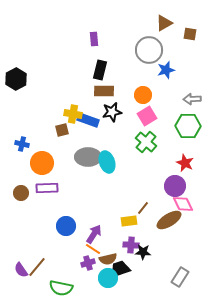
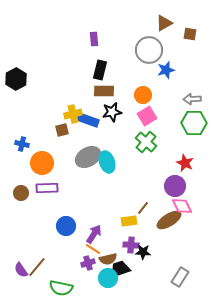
yellow cross at (73, 114): rotated 24 degrees counterclockwise
green hexagon at (188, 126): moved 6 px right, 3 px up
gray ellipse at (88, 157): rotated 30 degrees counterclockwise
pink diamond at (183, 204): moved 1 px left, 2 px down
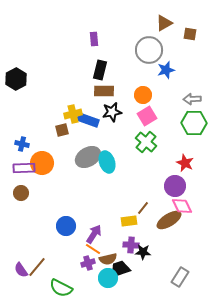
purple rectangle at (47, 188): moved 23 px left, 20 px up
green semicircle at (61, 288): rotated 15 degrees clockwise
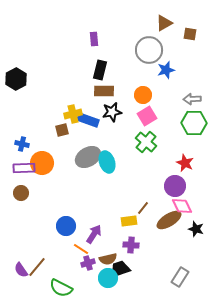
orange line at (93, 249): moved 12 px left
black star at (143, 252): moved 53 px right, 23 px up; rotated 14 degrees clockwise
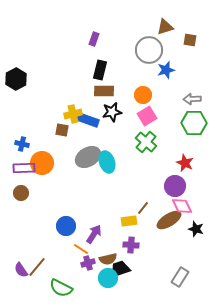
brown triangle at (164, 23): moved 1 px right, 4 px down; rotated 12 degrees clockwise
brown square at (190, 34): moved 6 px down
purple rectangle at (94, 39): rotated 24 degrees clockwise
brown square at (62, 130): rotated 24 degrees clockwise
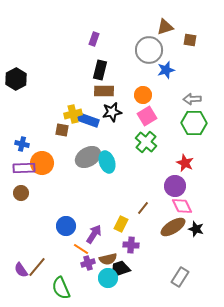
brown ellipse at (169, 220): moved 4 px right, 7 px down
yellow rectangle at (129, 221): moved 8 px left, 3 px down; rotated 56 degrees counterclockwise
green semicircle at (61, 288): rotated 40 degrees clockwise
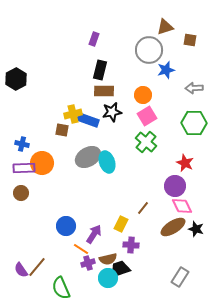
gray arrow at (192, 99): moved 2 px right, 11 px up
